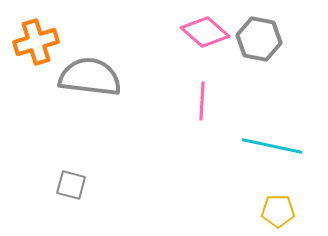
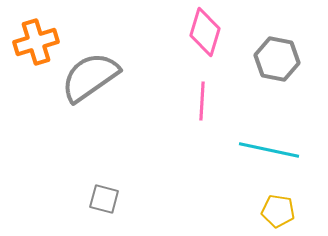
pink diamond: rotated 66 degrees clockwise
gray hexagon: moved 18 px right, 20 px down
gray semicircle: rotated 42 degrees counterclockwise
cyan line: moved 3 px left, 4 px down
gray square: moved 33 px right, 14 px down
yellow pentagon: rotated 8 degrees clockwise
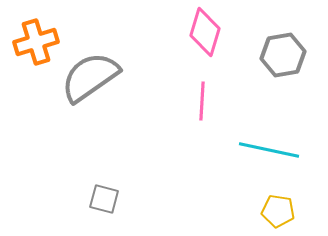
gray hexagon: moved 6 px right, 4 px up; rotated 21 degrees counterclockwise
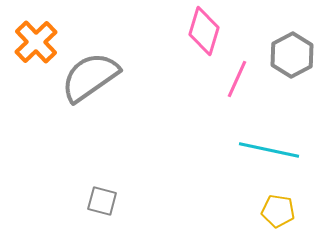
pink diamond: moved 1 px left, 1 px up
orange cross: rotated 27 degrees counterclockwise
gray hexagon: moved 9 px right; rotated 18 degrees counterclockwise
pink line: moved 35 px right, 22 px up; rotated 21 degrees clockwise
gray square: moved 2 px left, 2 px down
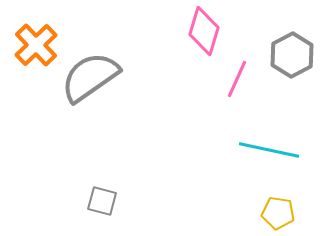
orange cross: moved 3 px down
yellow pentagon: moved 2 px down
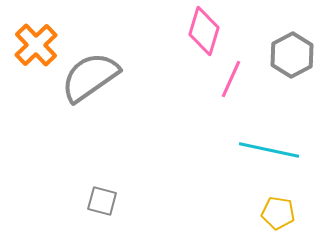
pink line: moved 6 px left
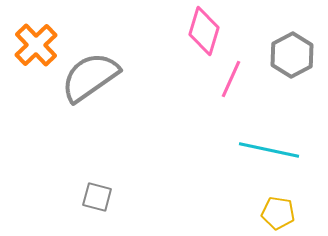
gray square: moved 5 px left, 4 px up
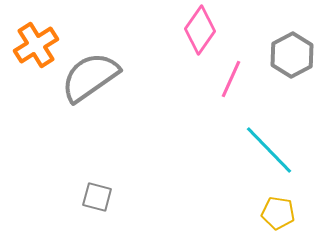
pink diamond: moved 4 px left, 1 px up; rotated 18 degrees clockwise
orange cross: rotated 12 degrees clockwise
cyan line: rotated 34 degrees clockwise
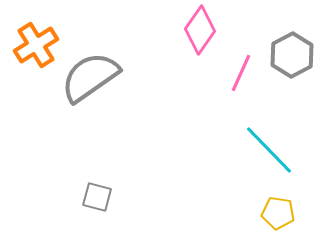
pink line: moved 10 px right, 6 px up
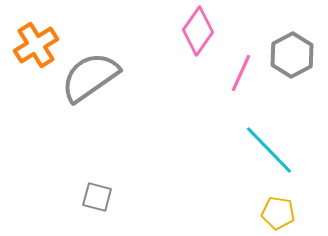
pink diamond: moved 2 px left, 1 px down
